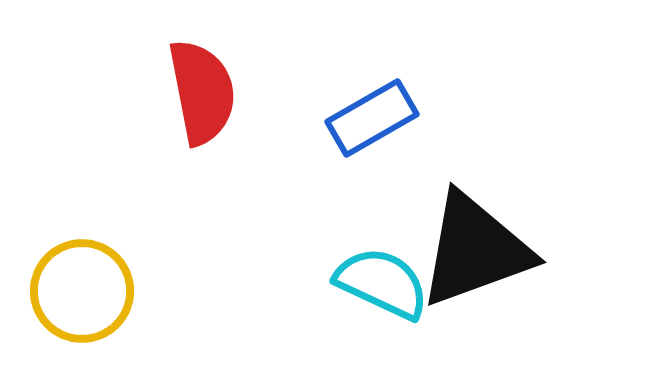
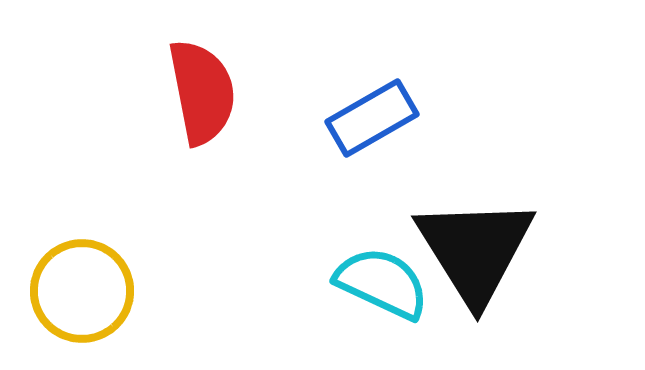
black triangle: rotated 42 degrees counterclockwise
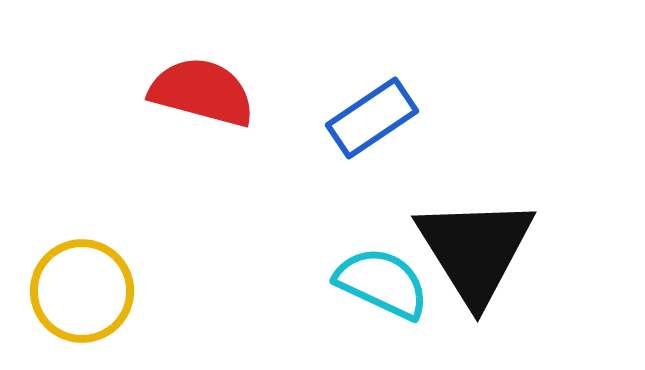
red semicircle: rotated 64 degrees counterclockwise
blue rectangle: rotated 4 degrees counterclockwise
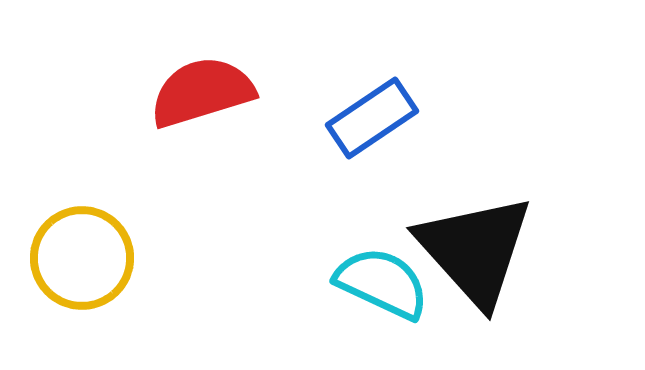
red semicircle: rotated 32 degrees counterclockwise
black triangle: rotated 10 degrees counterclockwise
yellow circle: moved 33 px up
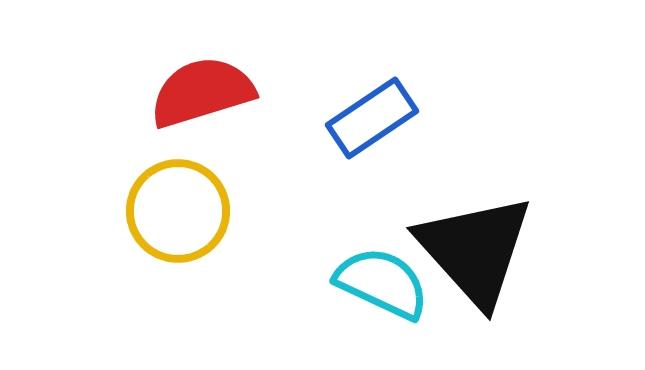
yellow circle: moved 96 px right, 47 px up
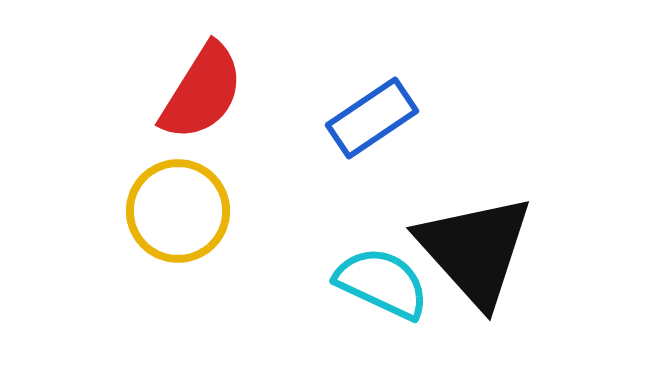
red semicircle: rotated 139 degrees clockwise
